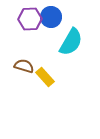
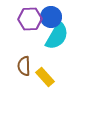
cyan semicircle: moved 14 px left, 6 px up
brown semicircle: rotated 108 degrees counterclockwise
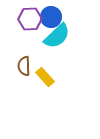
cyan semicircle: rotated 16 degrees clockwise
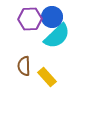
blue circle: moved 1 px right
yellow rectangle: moved 2 px right
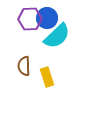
blue circle: moved 5 px left, 1 px down
yellow rectangle: rotated 24 degrees clockwise
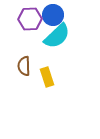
blue circle: moved 6 px right, 3 px up
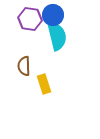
purple hexagon: rotated 10 degrees clockwise
cyan semicircle: rotated 60 degrees counterclockwise
yellow rectangle: moved 3 px left, 7 px down
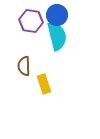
blue circle: moved 4 px right
purple hexagon: moved 1 px right, 2 px down
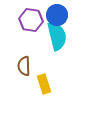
purple hexagon: moved 1 px up
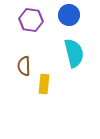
blue circle: moved 12 px right
cyan semicircle: moved 17 px right, 17 px down
yellow rectangle: rotated 24 degrees clockwise
